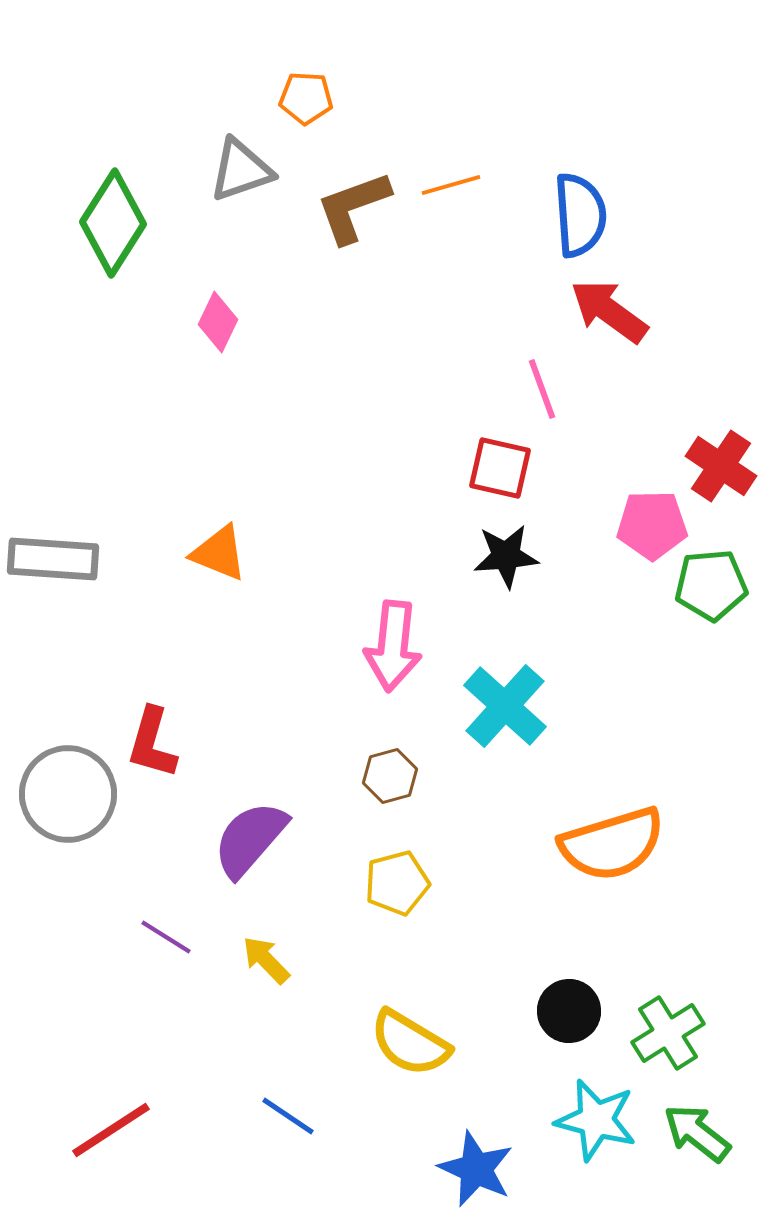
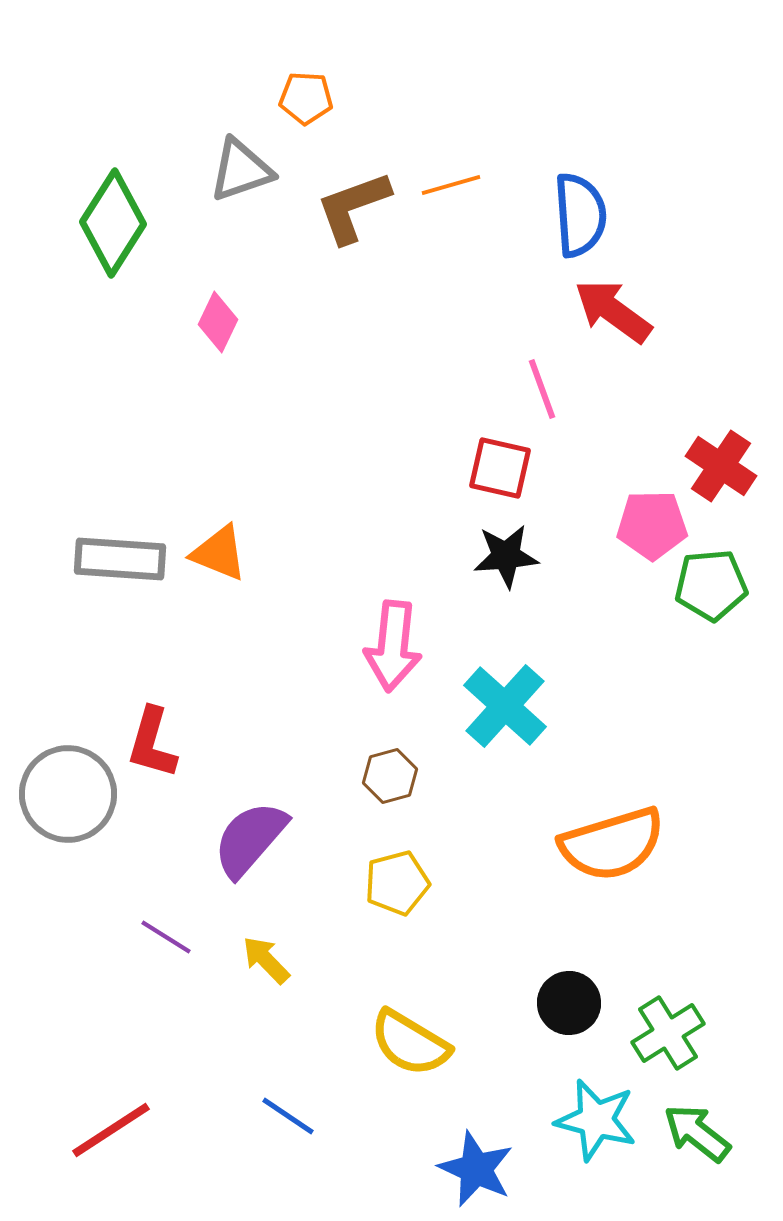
red arrow: moved 4 px right
gray rectangle: moved 67 px right
black circle: moved 8 px up
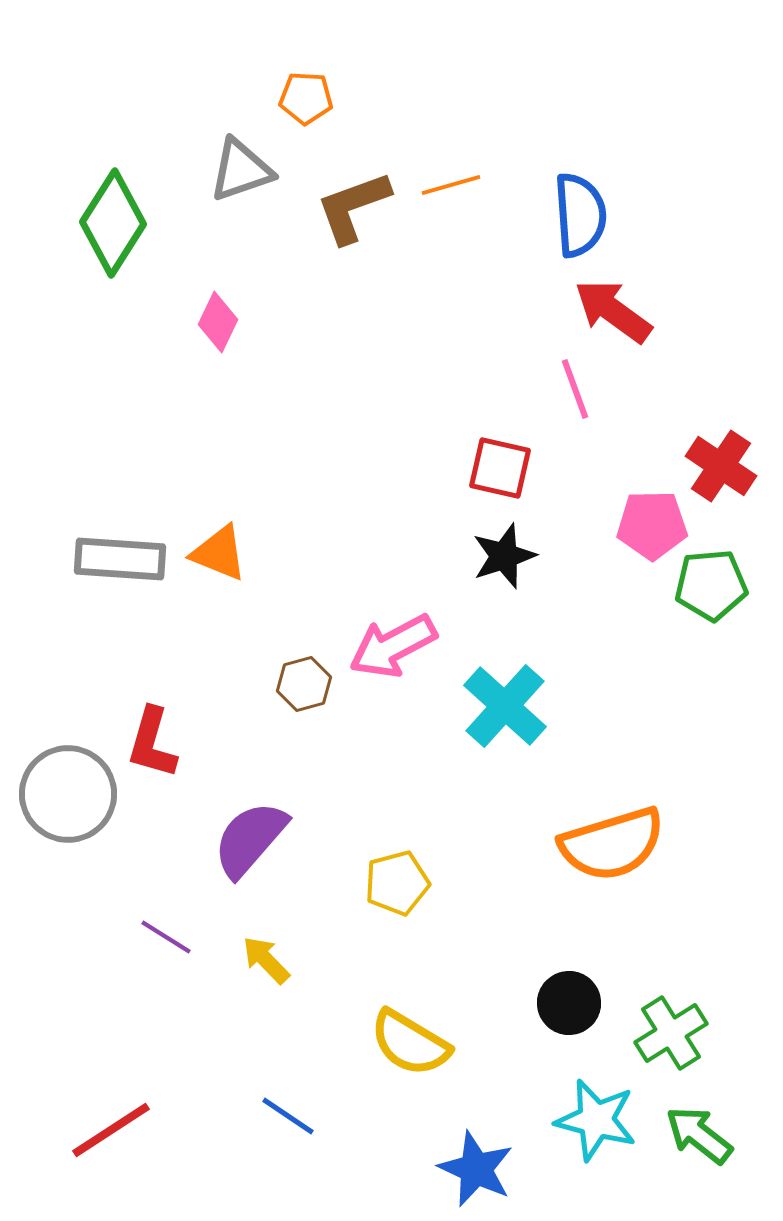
pink line: moved 33 px right
black star: moved 2 px left; rotated 14 degrees counterclockwise
pink arrow: rotated 56 degrees clockwise
brown hexagon: moved 86 px left, 92 px up
green cross: moved 3 px right
green arrow: moved 2 px right, 2 px down
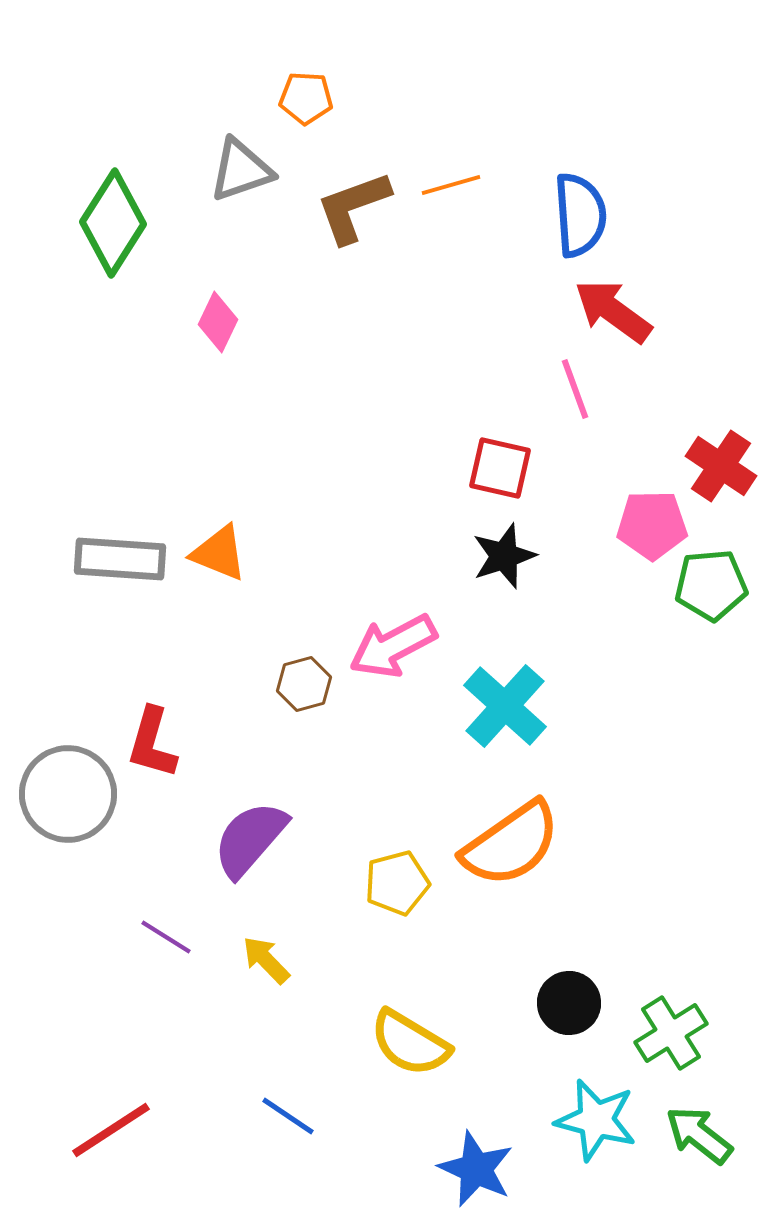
orange semicircle: moved 101 px left; rotated 18 degrees counterclockwise
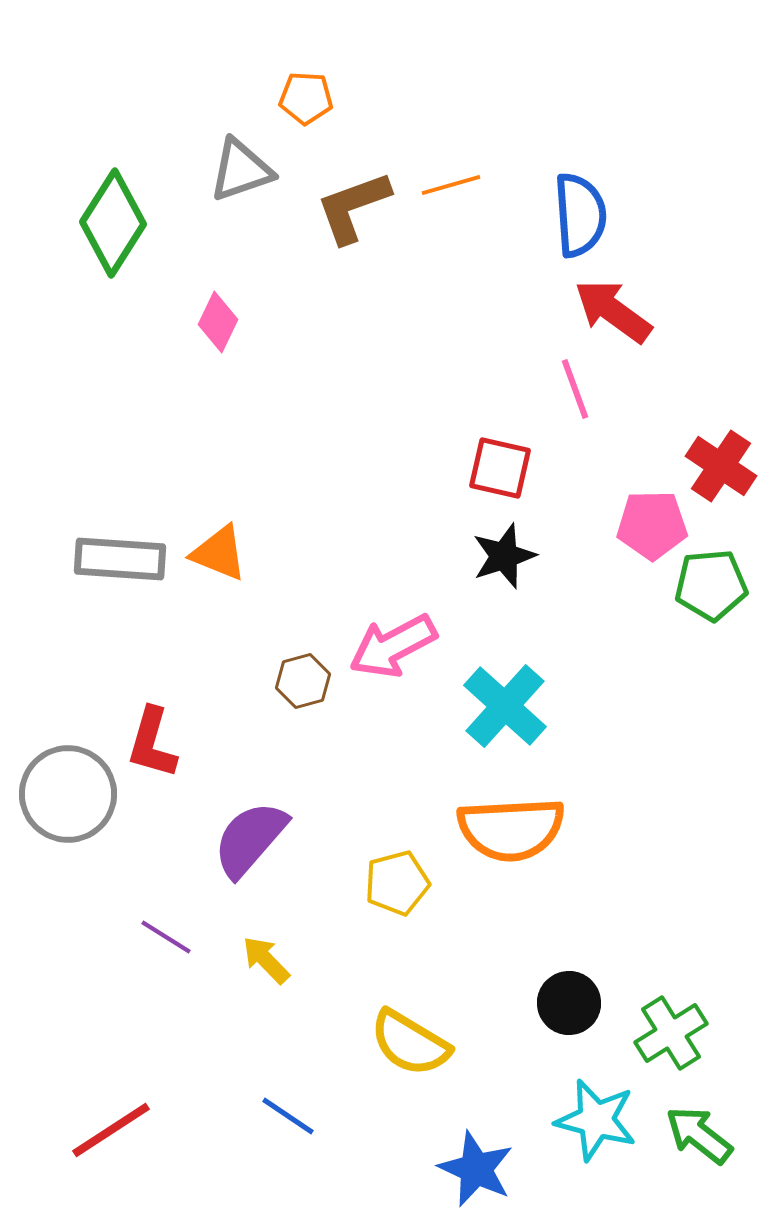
brown hexagon: moved 1 px left, 3 px up
orange semicircle: moved 15 px up; rotated 32 degrees clockwise
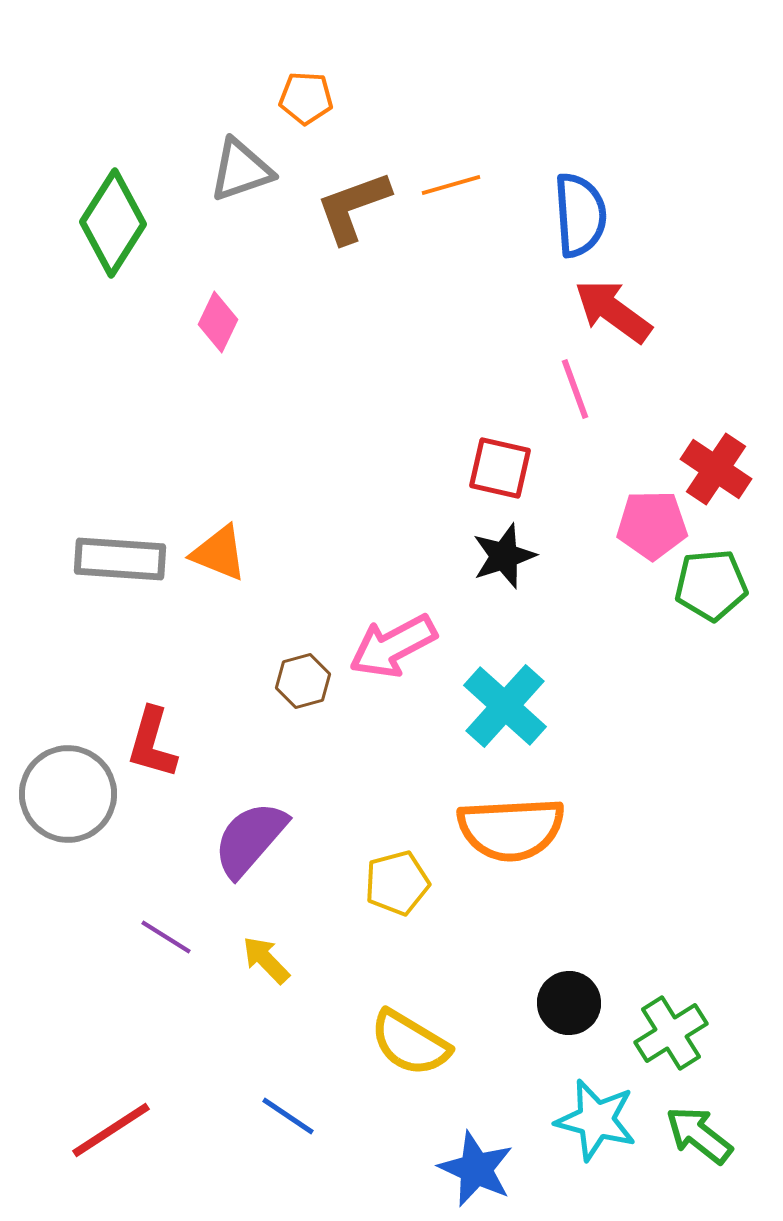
red cross: moved 5 px left, 3 px down
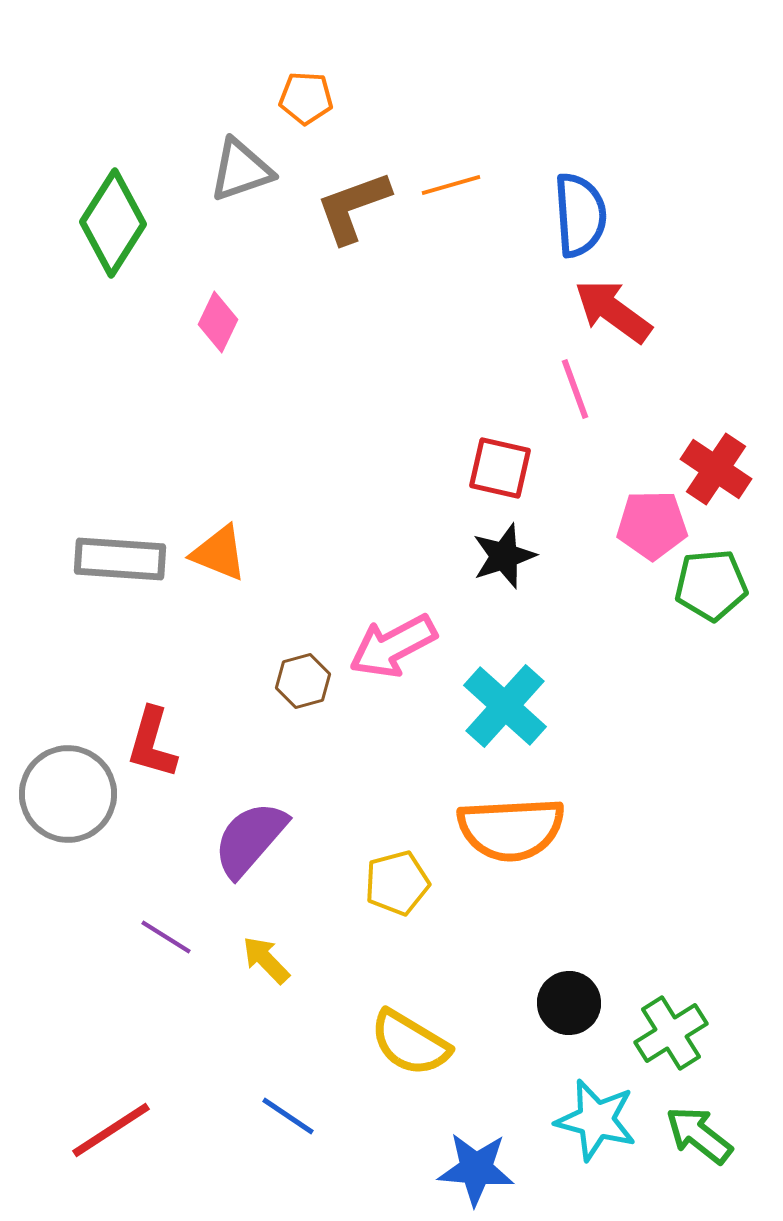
blue star: rotated 20 degrees counterclockwise
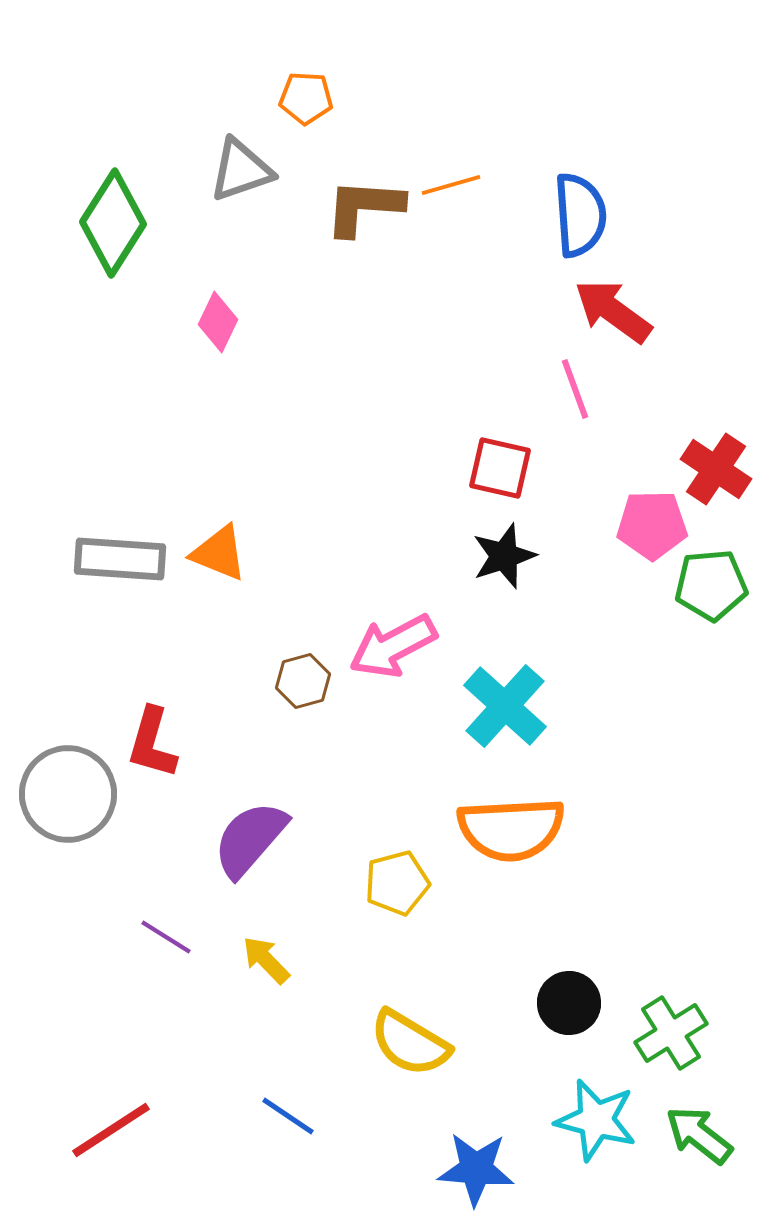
brown L-shape: moved 11 px right; rotated 24 degrees clockwise
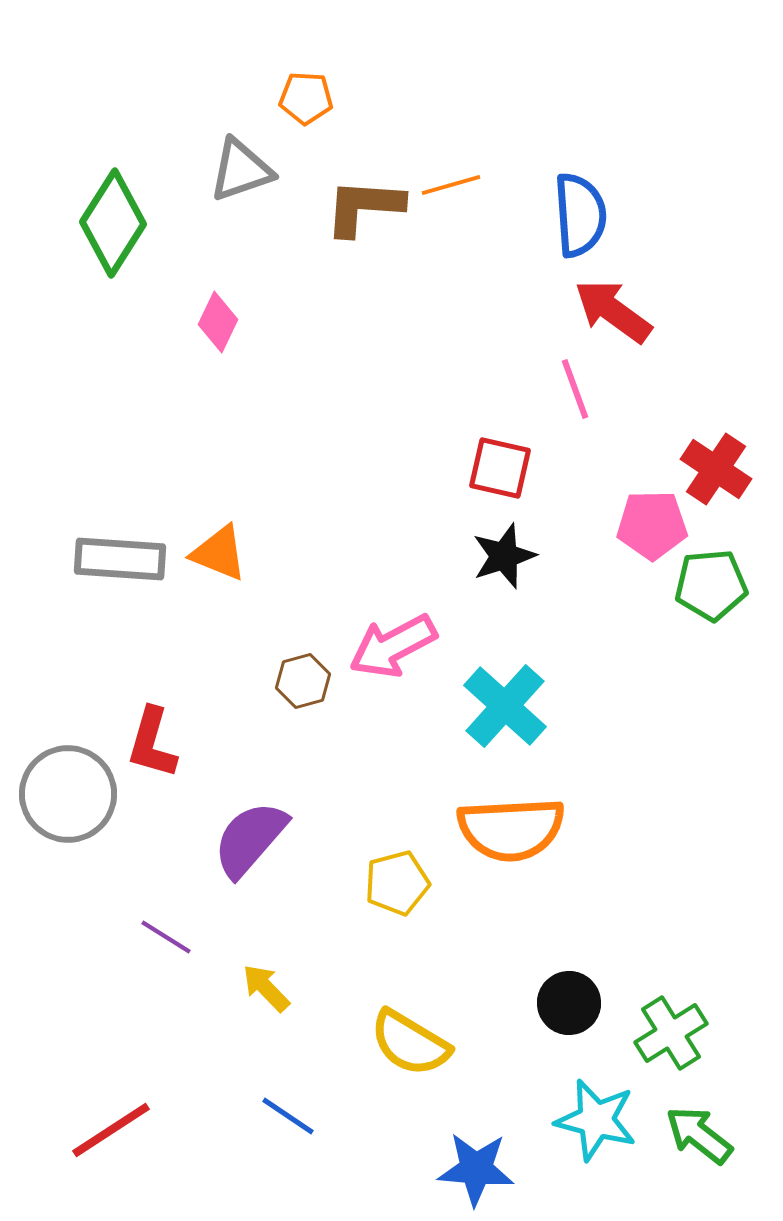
yellow arrow: moved 28 px down
